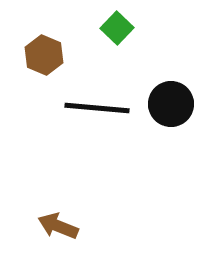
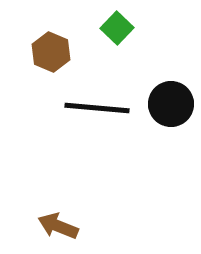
brown hexagon: moved 7 px right, 3 px up
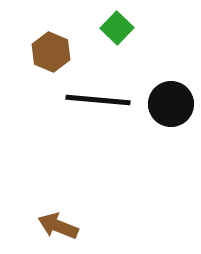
black line: moved 1 px right, 8 px up
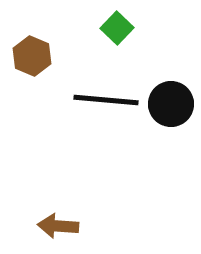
brown hexagon: moved 19 px left, 4 px down
black line: moved 8 px right
brown arrow: rotated 18 degrees counterclockwise
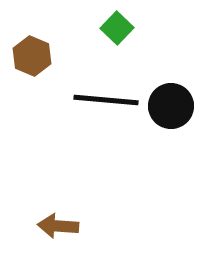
black circle: moved 2 px down
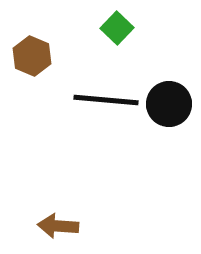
black circle: moved 2 px left, 2 px up
